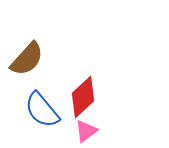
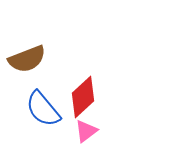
brown semicircle: rotated 27 degrees clockwise
blue semicircle: moved 1 px right, 1 px up
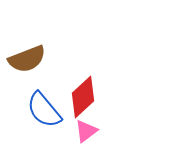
blue semicircle: moved 1 px right, 1 px down
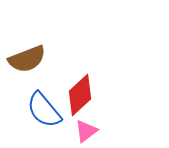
red diamond: moved 3 px left, 2 px up
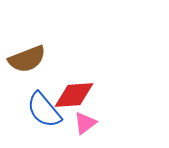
red diamond: moved 6 px left; rotated 39 degrees clockwise
pink triangle: moved 1 px left, 8 px up
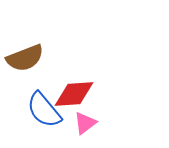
brown semicircle: moved 2 px left, 1 px up
red diamond: moved 1 px up
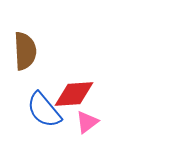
brown semicircle: moved 7 px up; rotated 72 degrees counterclockwise
pink triangle: moved 2 px right, 1 px up
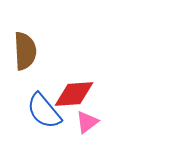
blue semicircle: moved 1 px down
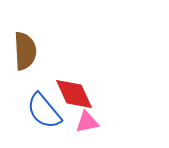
red diamond: rotated 69 degrees clockwise
pink triangle: rotated 25 degrees clockwise
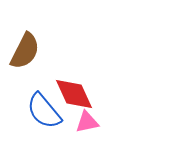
brown semicircle: rotated 30 degrees clockwise
